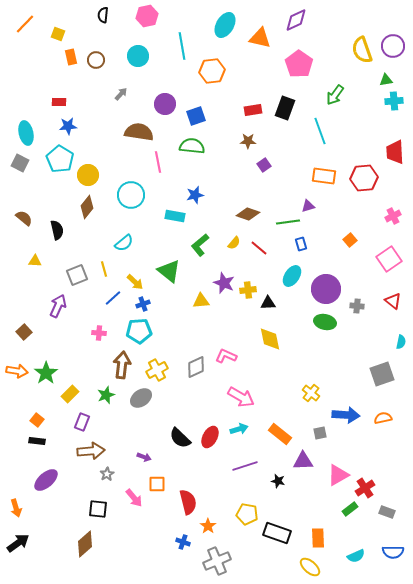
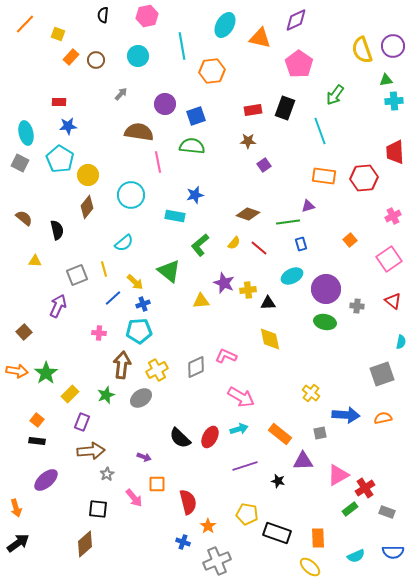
orange rectangle at (71, 57): rotated 56 degrees clockwise
cyan ellipse at (292, 276): rotated 30 degrees clockwise
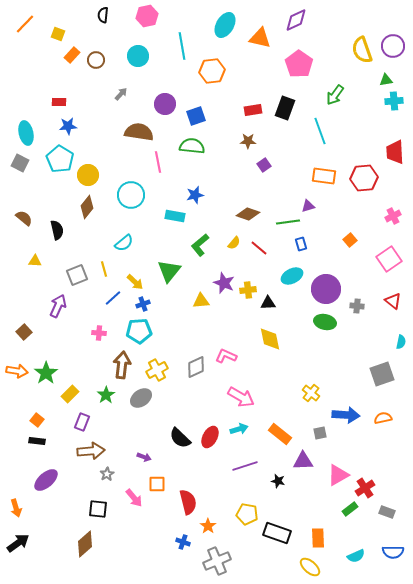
orange rectangle at (71, 57): moved 1 px right, 2 px up
green triangle at (169, 271): rotated 30 degrees clockwise
green star at (106, 395): rotated 12 degrees counterclockwise
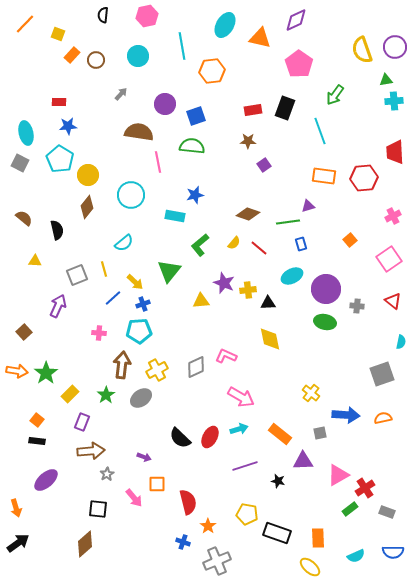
purple circle at (393, 46): moved 2 px right, 1 px down
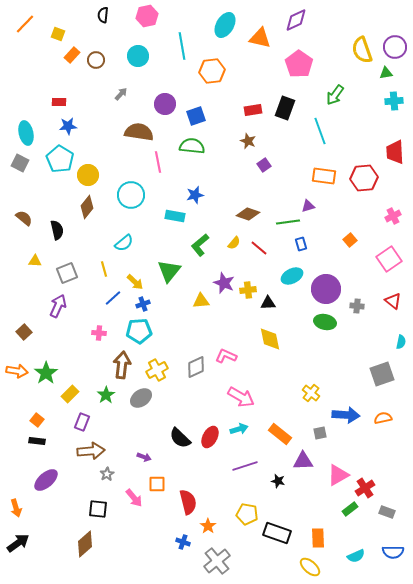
green triangle at (386, 80): moved 7 px up
brown star at (248, 141): rotated 21 degrees clockwise
gray square at (77, 275): moved 10 px left, 2 px up
gray cross at (217, 561): rotated 16 degrees counterclockwise
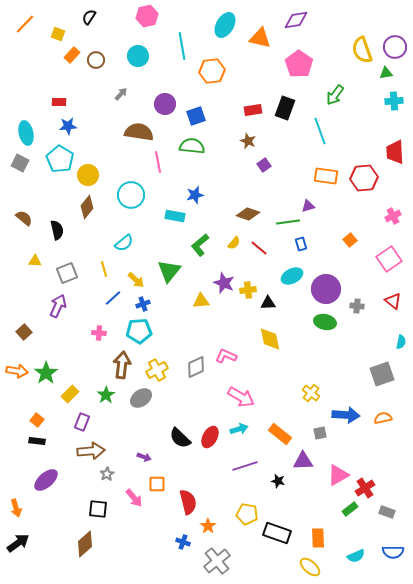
black semicircle at (103, 15): moved 14 px left, 2 px down; rotated 28 degrees clockwise
purple diamond at (296, 20): rotated 15 degrees clockwise
orange rectangle at (324, 176): moved 2 px right
yellow arrow at (135, 282): moved 1 px right, 2 px up
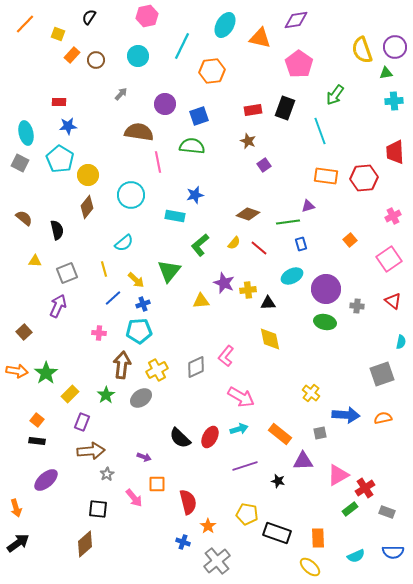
cyan line at (182, 46): rotated 36 degrees clockwise
blue square at (196, 116): moved 3 px right
pink L-shape at (226, 356): rotated 75 degrees counterclockwise
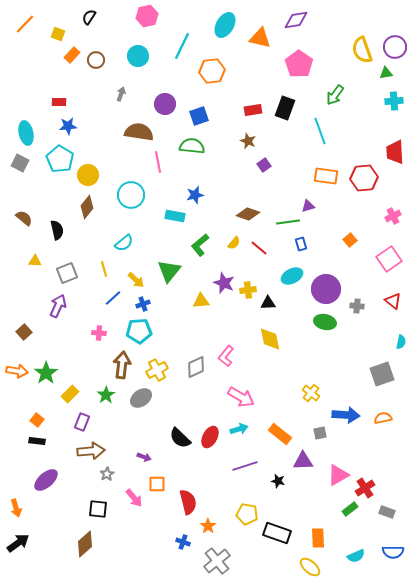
gray arrow at (121, 94): rotated 24 degrees counterclockwise
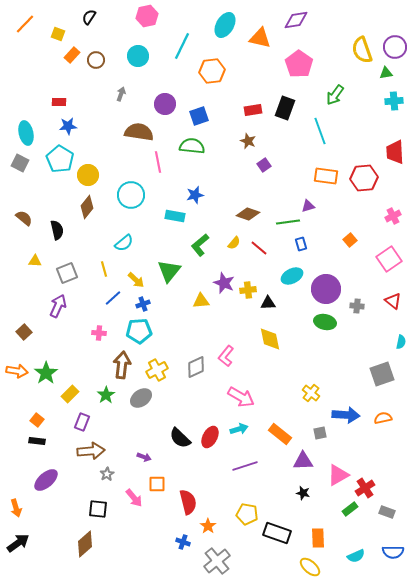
black star at (278, 481): moved 25 px right, 12 px down
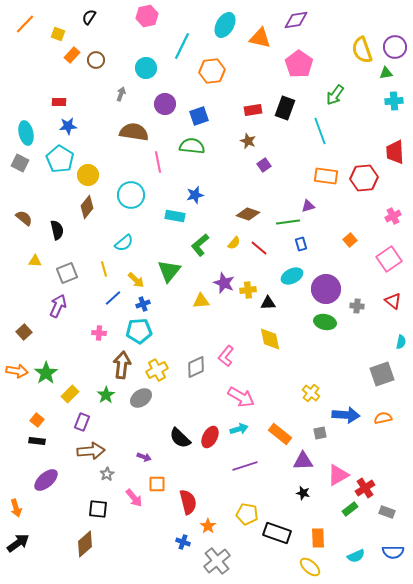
cyan circle at (138, 56): moved 8 px right, 12 px down
brown semicircle at (139, 132): moved 5 px left
